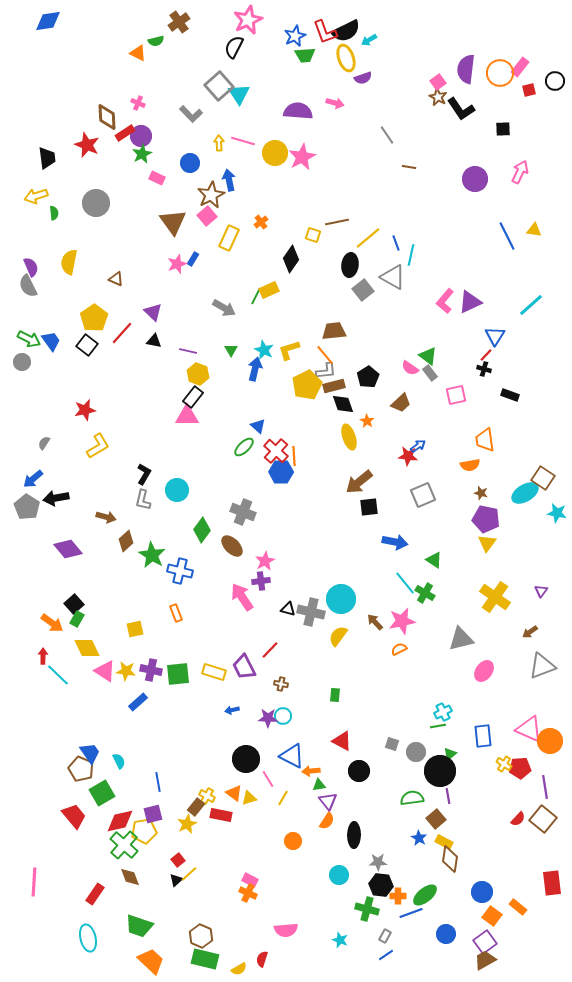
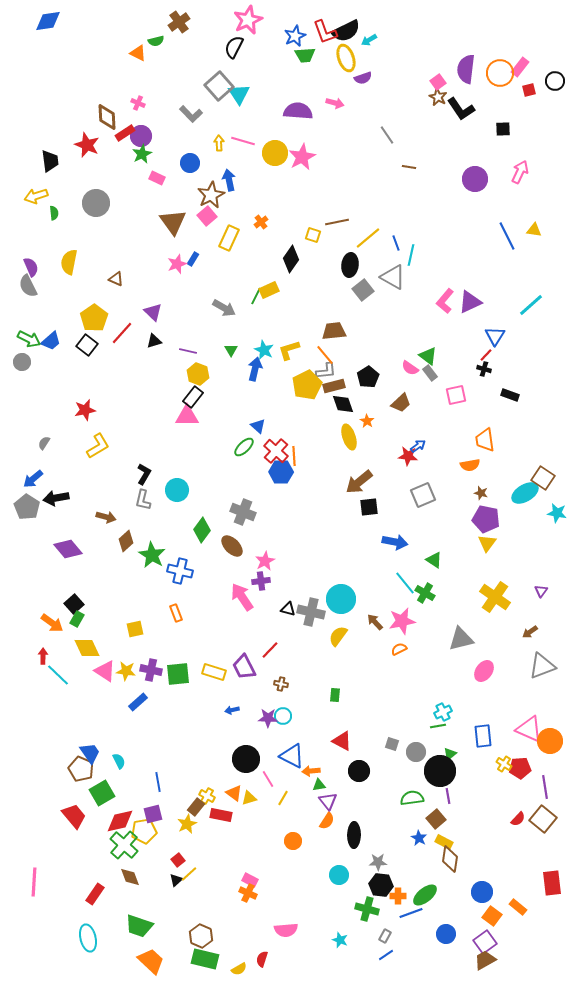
black trapezoid at (47, 158): moved 3 px right, 3 px down
blue trapezoid at (51, 341): rotated 85 degrees clockwise
black triangle at (154, 341): rotated 28 degrees counterclockwise
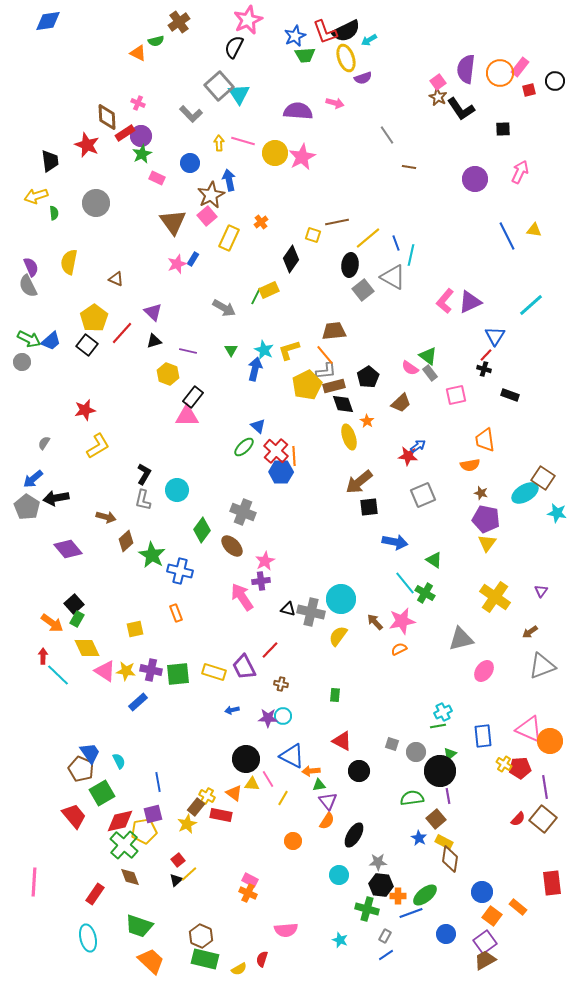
yellow hexagon at (198, 374): moved 30 px left
yellow triangle at (249, 798): moved 3 px right, 14 px up; rotated 21 degrees clockwise
black ellipse at (354, 835): rotated 30 degrees clockwise
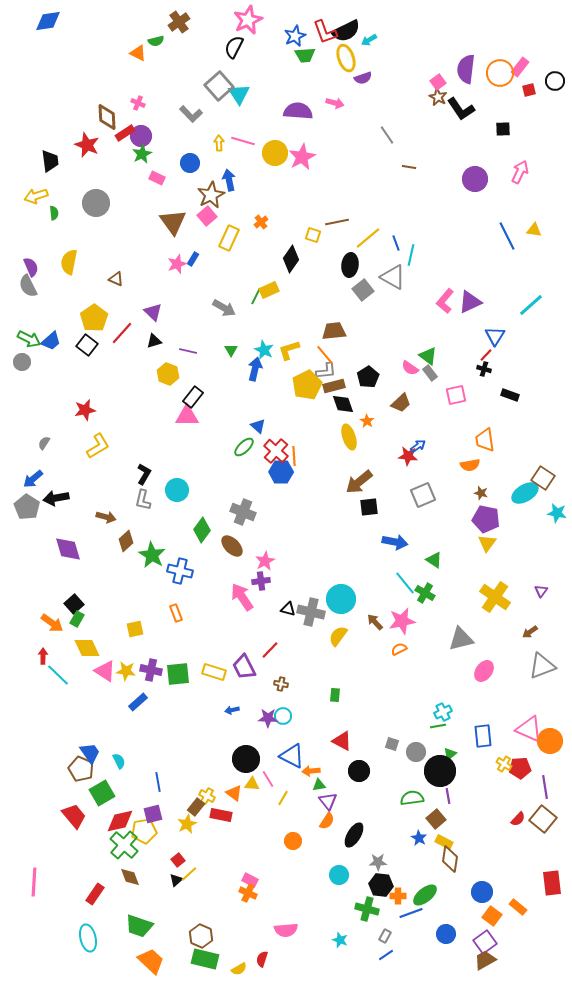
purple diamond at (68, 549): rotated 24 degrees clockwise
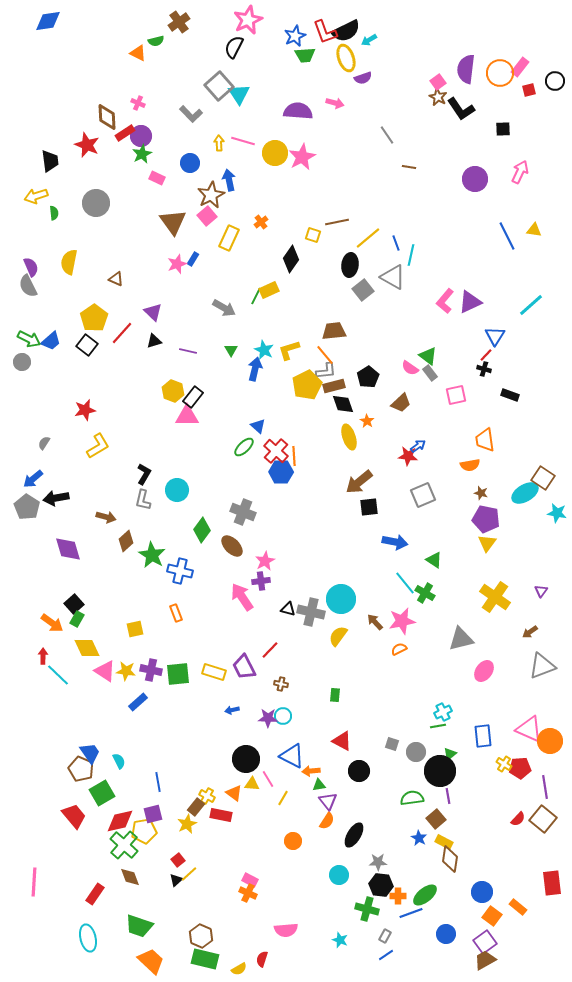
yellow hexagon at (168, 374): moved 5 px right, 17 px down
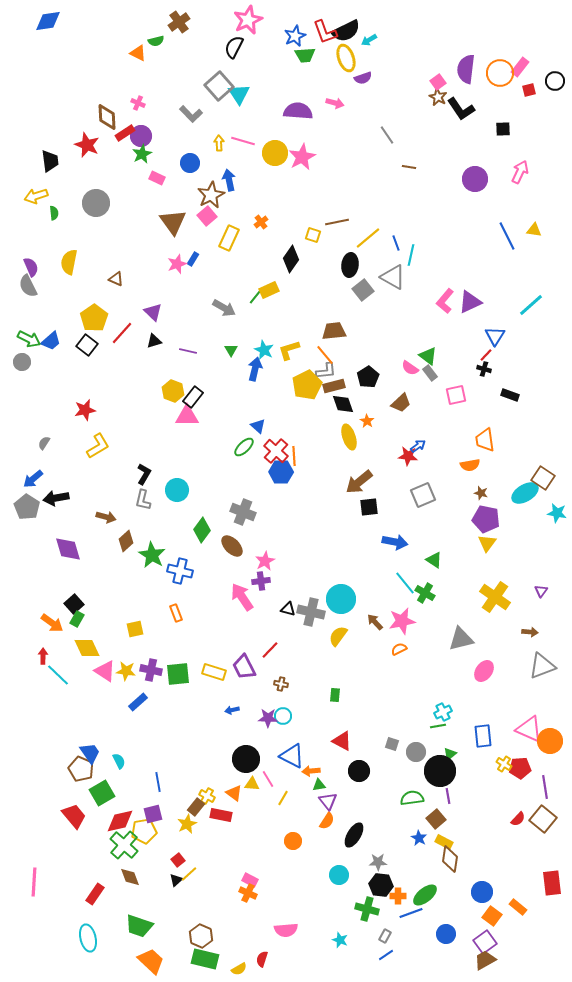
green line at (256, 296): rotated 12 degrees clockwise
brown arrow at (530, 632): rotated 140 degrees counterclockwise
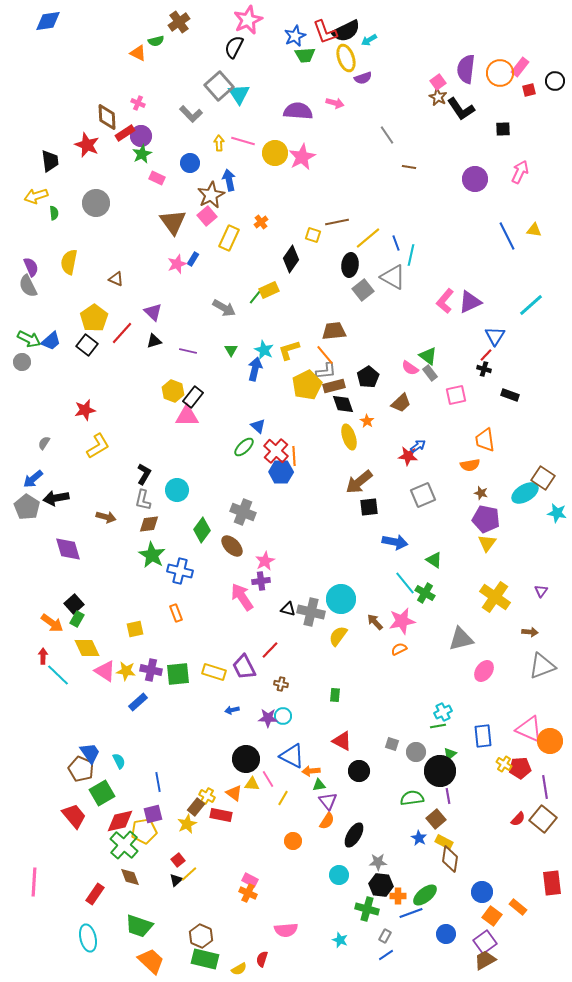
brown diamond at (126, 541): moved 23 px right, 17 px up; rotated 35 degrees clockwise
